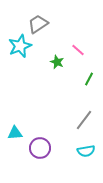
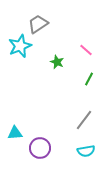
pink line: moved 8 px right
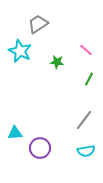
cyan star: moved 5 px down; rotated 25 degrees counterclockwise
green star: rotated 16 degrees counterclockwise
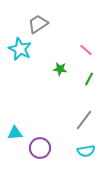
cyan star: moved 2 px up
green star: moved 3 px right, 7 px down
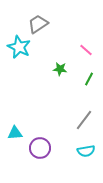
cyan star: moved 1 px left, 2 px up
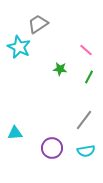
green line: moved 2 px up
purple circle: moved 12 px right
